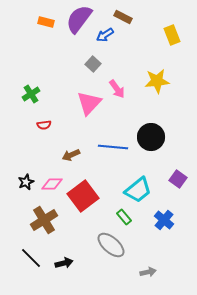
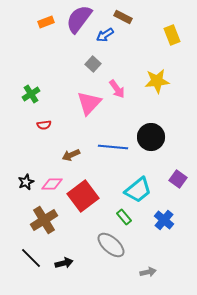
orange rectangle: rotated 35 degrees counterclockwise
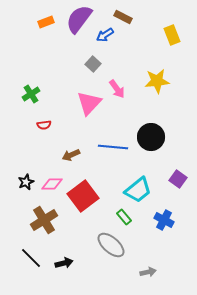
blue cross: rotated 12 degrees counterclockwise
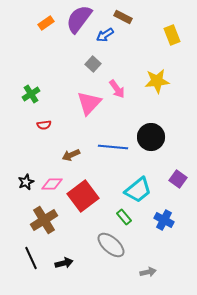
orange rectangle: moved 1 px down; rotated 14 degrees counterclockwise
black line: rotated 20 degrees clockwise
